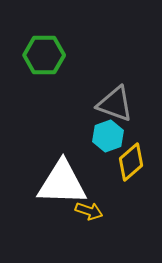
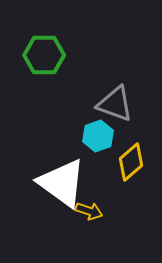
cyan hexagon: moved 10 px left
white triangle: rotated 34 degrees clockwise
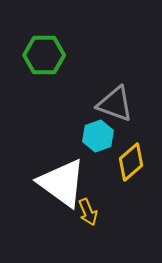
yellow arrow: moved 1 px left, 1 px down; rotated 48 degrees clockwise
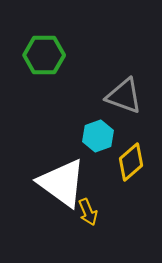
gray triangle: moved 9 px right, 8 px up
